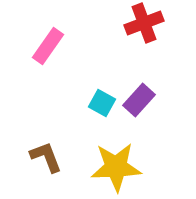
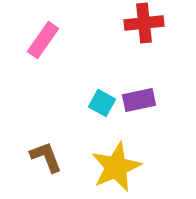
red cross: rotated 15 degrees clockwise
pink rectangle: moved 5 px left, 6 px up
purple rectangle: rotated 36 degrees clockwise
yellow star: rotated 21 degrees counterclockwise
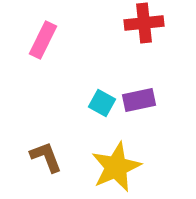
pink rectangle: rotated 9 degrees counterclockwise
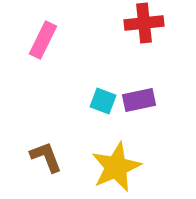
cyan square: moved 1 px right, 2 px up; rotated 8 degrees counterclockwise
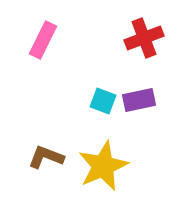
red cross: moved 15 px down; rotated 15 degrees counterclockwise
brown L-shape: rotated 48 degrees counterclockwise
yellow star: moved 13 px left, 1 px up
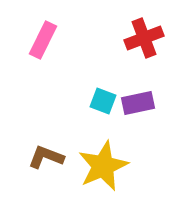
purple rectangle: moved 1 px left, 3 px down
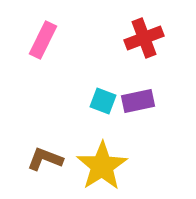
purple rectangle: moved 2 px up
brown L-shape: moved 1 px left, 2 px down
yellow star: moved 1 px left; rotated 9 degrees counterclockwise
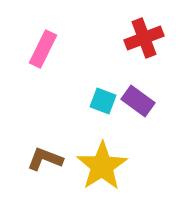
pink rectangle: moved 9 px down
purple rectangle: rotated 48 degrees clockwise
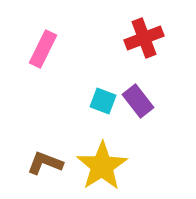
purple rectangle: rotated 16 degrees clockwise
brown L-shape: moved 4 px down
